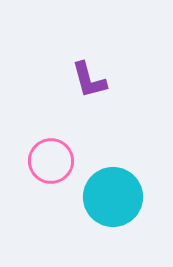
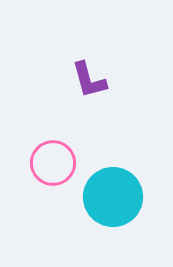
pink circle: moved 2 px right, 2 px down
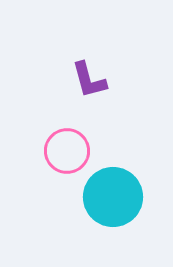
pink circle: moved 14 px right, 12 px up
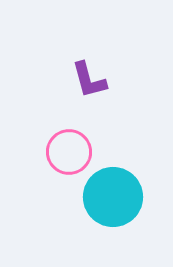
pink circle: moved 2 px right, 1 px down
